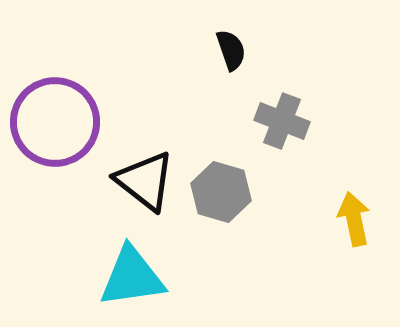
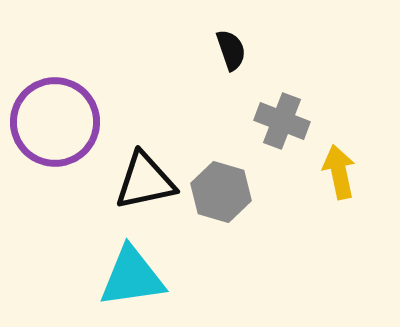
black triangle: rotated 50 degrees counterclockwise
yellow arrow: moved 15 px left, 47 px up
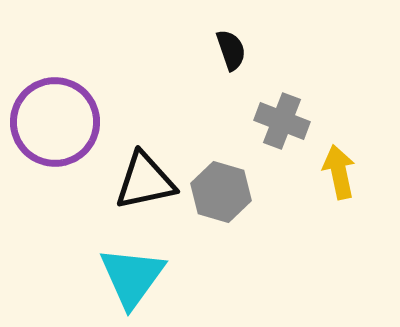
cyan triangle: rotated 46 degrees counterclockwise
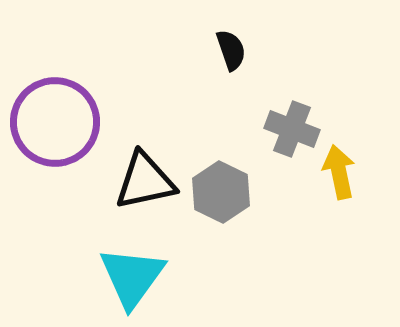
gray cross: moved 10 px right, 8 px down
gray hexagon: rotated 10 degrees clockwise
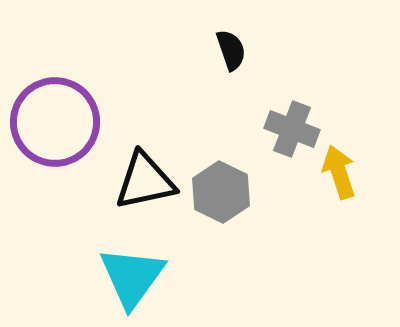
yellow arrow: rotated 6 degrees counterclockwise
